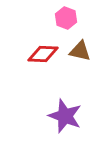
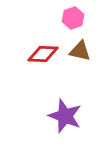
pink hexagon: moved 7 px right; rotated 20 degrees clockwise
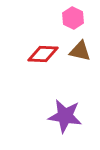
pink hexagon: rotated 15 degrees counterclockwise
purple star: rotated 12 degrees counterclockwise
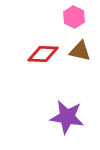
pink hexagon: moved 1 px right, 1 px up
purple star: moved 2 px right, 1 px down
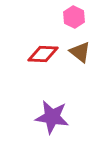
brown triangle: moved 1 px down; rotated 25 degrees clockwise
purple star: moved 15 px left
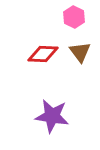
brown triangle: rotated 15 degrees clockwise
purple star: moved 1 px up
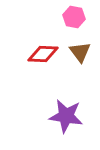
pink hexagon: rotated 15 degrees counterclockwise
purple star: moved 14 px right
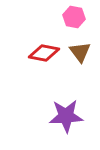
red diamond: moved 1 px right, 1 px up; rotated 8 degrees clockwise
purple star: rotated 12 degrees counterclockwise
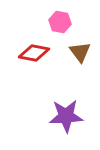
pink hexagon: moved 14 px left, 5 px down
red diamond: moved 10 px left
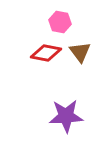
red diamond: moved 12 px right
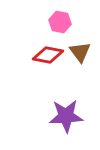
red diamond: moved 2 px right, 2 px down
